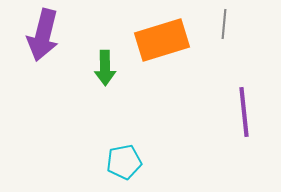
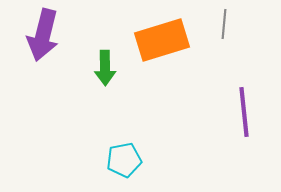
cyan pentagon: moved 2 px up
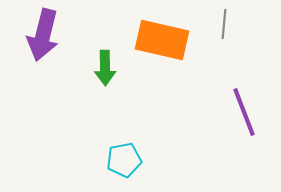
orange rectangle: rotated 30 degrees clockwise
purple line: rotated 15 degrees counterclockwise
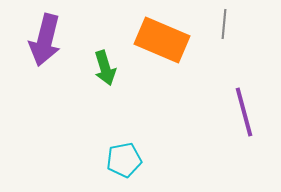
purple arrow: moved 2 px right, 5 px down
orange rectangle: rotated 10 degrees clockwise
green arrow: rotated 16 degrees counterclockwise
purple line: rotated 6 degrees clockwise
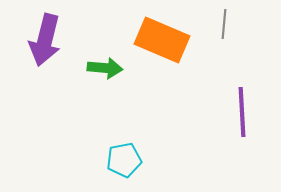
green arrow: rotated 68 degrees counterclockwise
purple line: moved 2 px left; rotated 12 degrees clockwise
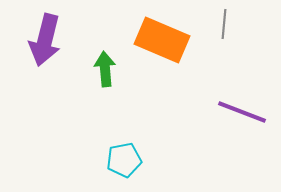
green arrow: moved 1 px down; rotated 100 degrees counterclockwise
purple line: rotated 66 degrees counterclockwise
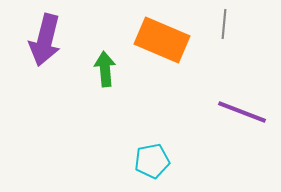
cyan pentagon: moved 28 px right, 1 px down
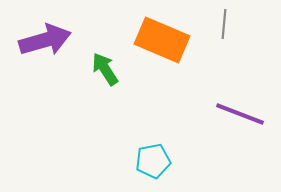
purple arrow: rotated 120 degrees counterclockwise
green arrow: rotated 28 degrees counterclockwise
purple line: moved 2 px left, 2 px down
cyan pentagon: moved 1 px right
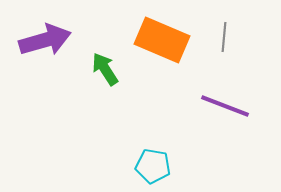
gray line: moved 13 px down
purple line: moved 15 px left, 8 px up
cyan pentagon: moved 5 px down; rotated 20 degrees clockwise
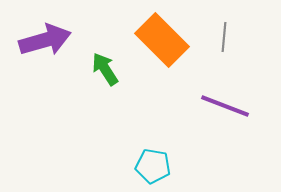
orange rectangle: rotated 22 degrees clockwise
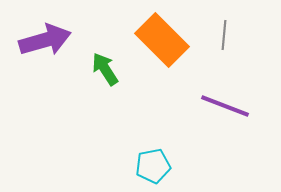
gray line: moved 2 px up
cyan pentagon: rotated 20 degrees counterclockwise
